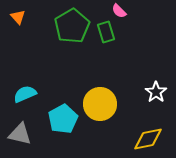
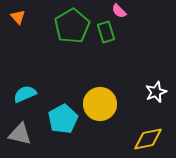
white star: rotated 15 degrees clockwise
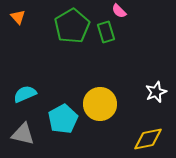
gray triangle: moved 3 px right
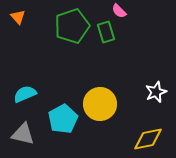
green pentagon: rotated 12 degrees clockwise
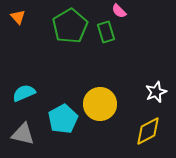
green pentagon: moved 2 px left; rotated 12 degrees counterclockwise
cyan semicircle: moved 1 px left, 1 px up
yellow diamond: moved 8 px up; rotated 16 degrees counterclockwise
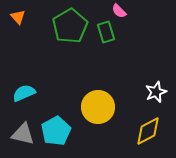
yellow circle: moved 2 px left, 3 px down
cyan pentagon: moved 7 px left, 12 px down
